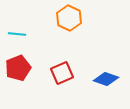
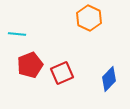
orange hexagon: moved 20 px right
red pentagon: moved 12 px right, 3 px up
blue diamond: moved 3 px right; rotated 65 degrees counterclockwise
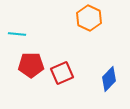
red pentagon: moved 1 px right; rotated 20 degrees clockwise
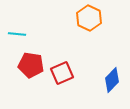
red pentagon: rotated 10 degrees clockwise
blue diamond: moved 3 px right, 1 px down
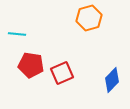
orange hexagon: rotated 20 degrees clockwise
